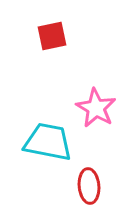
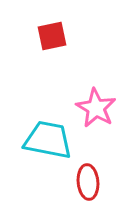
cyan trapezoid: moved 2 px up
red ellipse: moved 1 px left, 4 px up
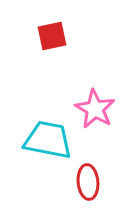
pink star: moved 1 px left, 1 px down
